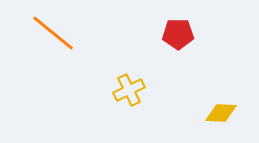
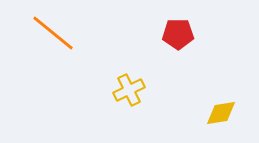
yellow diamond: rotated 12 degrees counterclockwise
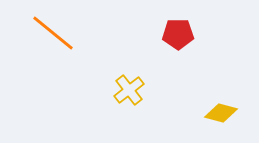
yellow cross: rotated 12 degrees counterclockwise
yellow diamond: rotated 24 degrees clockwise
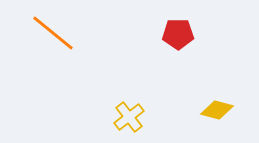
yellow cross: moved 27 px down
yellow diamond: moved 4 px left, 3 px up
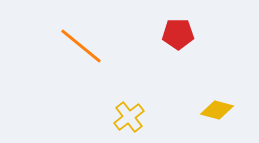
orange line: moved 28 px right, 13 px down
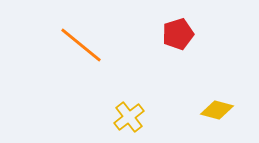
red pentagon: rotated 16 degrees counterclockwise
orange line: moved 1 px up
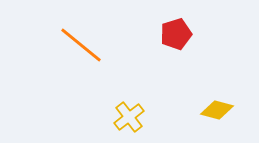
red pentagon: moved 2 px left
